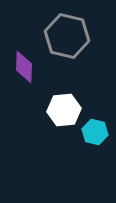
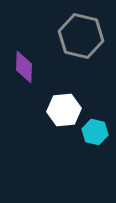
gray hexagon: moved 14 px right
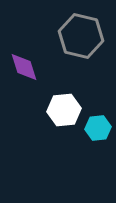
purple diamond: rotated 20 degrees counterclockwise
cyan hexagon: moved 3 px right, 4 px up; rotated 20 degrees counterclockwise
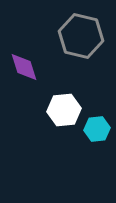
cyan hexagon: moved 1 px left, 1 px down
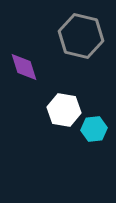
white hexagon: rotated 16 degrees clockwise
cyan hexagon: moved 3 px left
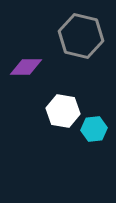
purple diamond: moved 2 px right; rotated 72 degrees counterclockwise
white hexagon: moved 1 px left, 1 px down
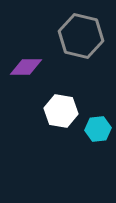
white hexagon: moved 2 px left
cyan hexagon: moved 4 px right
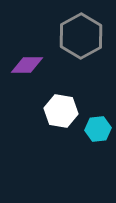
gray hexagon: rotated 18 degrees clockwise
purple diamond: moved 1 px right, 2 px up
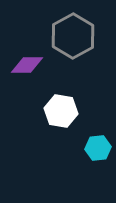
gray hexagon: moved 8 px left
cyan hexagon: moved 19 px down
